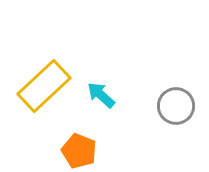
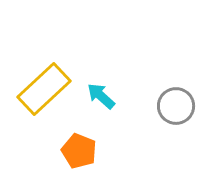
yellow rectangle: moved 3 px down
cyan arrow: moved 1 px down
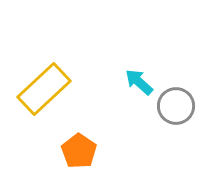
cyan arrow: moved 38 px right, 14 px up
orange pentagon: rotated 12 degrees clockwise
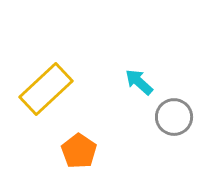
yellow rectangle: moved 2 px right
gray circle: moved 2 px left, 11 px down
